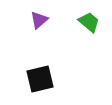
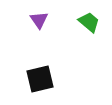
purple triangle: rotated 24 degrees counterclockwise
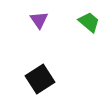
black square: rotated 20 degrees counterclockwise
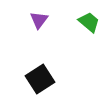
purple triangle: rotated 12 degrees clockwise
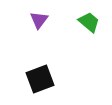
black square: rotated 12 degrees clockwise
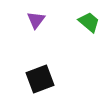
purple triangle: moved 3 px left
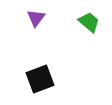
purple triangle: moved 2 px up
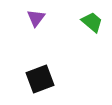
green trapezoid: moved 3 px right
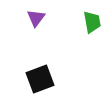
green trapezoid: rotated 40 degrees clockwise
